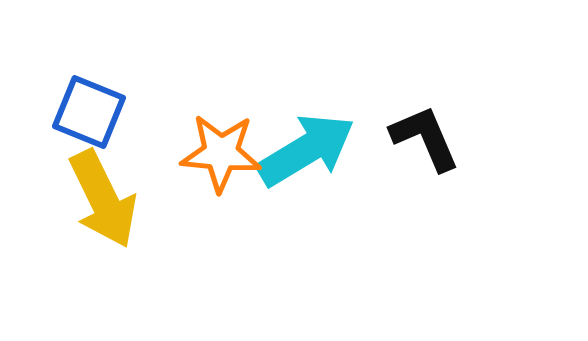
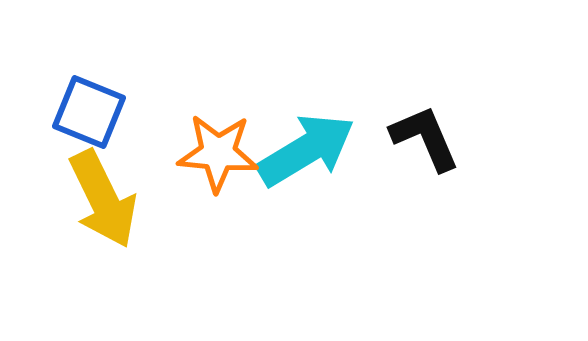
orange star: moved 3 px left
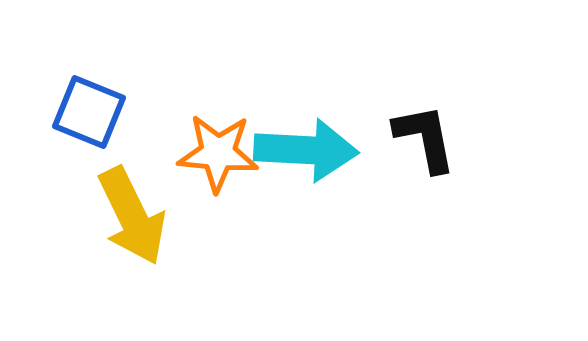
black L-shape: rotated 12 degrees clockwise
cyan arrow: rotated 34 degrees clockwise
yellow arrow: moved 29 px right, 17 px down
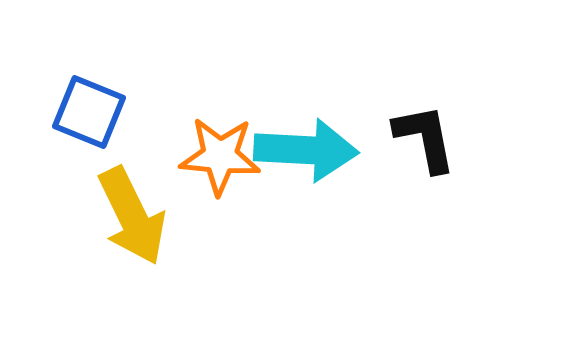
orange star: moved 2 px right, 3 px down
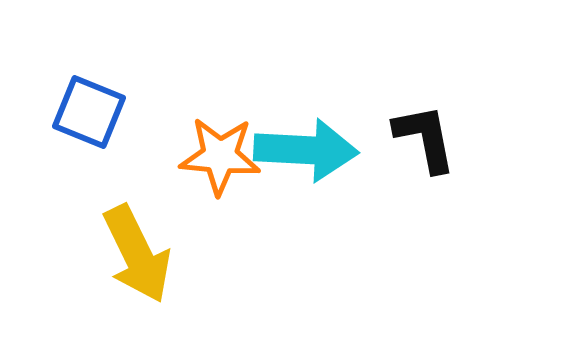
yellow arrow: moved 5 px right, 38 px down
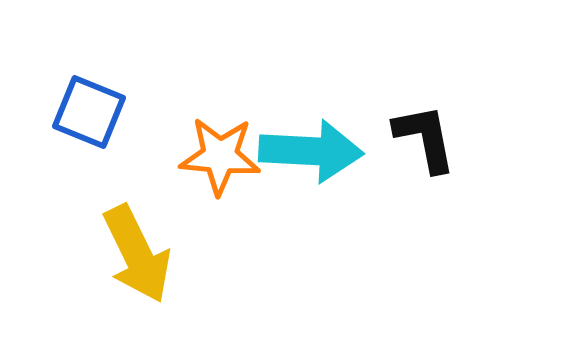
cyan arrow: moved 5 px right, 1 px down
